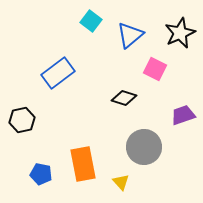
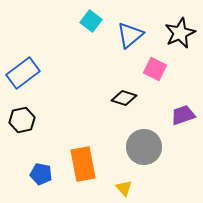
blue rectangle: moved 35 px left
yellow triangle: moved 3 px right, 6 px down
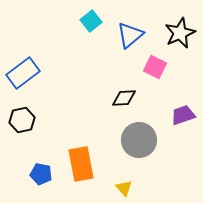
cyan square: rotated 15 degrees clockwise
pink square: moved 2 px up
black diamond: rotated 20 degrees counterclockwise
gray circle: moved 5 px left, 7 px up
orange rectangle: moved 2 px left
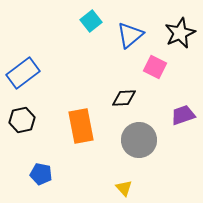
orange rectangle: moved 38 px up
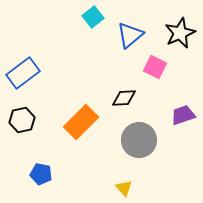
cyan square: moved 2 px right, 4 px up
orange rectangle: moved 4 px up; rotated 56 degrees clockwise
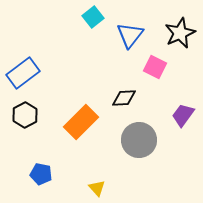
blue triangle: rotated 12 degrees counterclockwise
purple trapezoid: rotated 35 degrees counterclockwise
black hexagon: moved 3 px right, 5 px up; rotated 15 degrees counterclockwise
yellow triangle: moved 27 px left
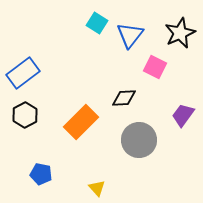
cyan square: moved 4 px right, 6 px down; rotated 20 degrees counterclockwise
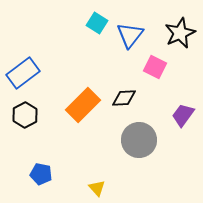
orange rectangle: moved 2 px right, 17 px up
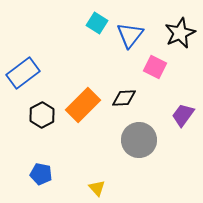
black hexagon: moved 17 px right
